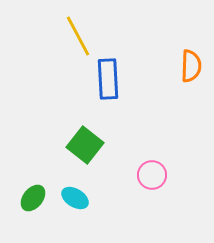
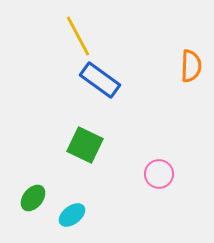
blue rectangle: moved 8 px left, 1 px down; rotated 51 degrees counterclockwise
green square: rotated 12 degrees counterclockwise
pink circle: moved 7 px right, 1 px up
cyan ellipse: moved 3 px left, 17 px down; rotated 68 degrees counterclockwise
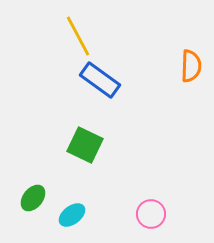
pink circle: moved 8 px left, 40 px down
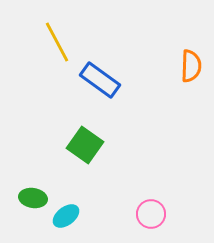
yellow line: moved 21 px left, 6 px down
green square: rotated 9 degrees clockwise
green ellipse: rotated 60 degrees clockwise
cyan ellipse: moved 6 px left, 1 px down
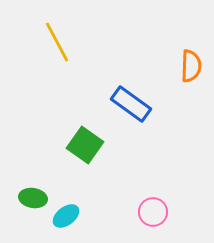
blue rectangle: moved 31 px right, 24 px down
pink circle: moved 2 px right, 2 px up
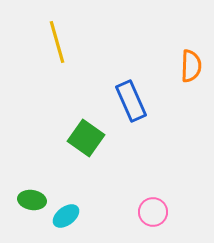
yellow line: rotated 12 degrees clockwise
blue rectangle: moved 3 px up; rotated 30 degrees clockwise
green square: moved 1 px right, 7 px up
green ellipse: moved 1 px left, 2 px down
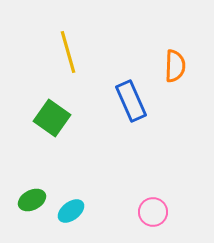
yellow line: moved 11 px right, 10 px down
orange semicircle: moved 16 px left
green square: moved 34 px left, 20 px up
green ellipse: rotated 36 degrees counterclockwise
cyan ellipse: moved 5 px right, 5 px up
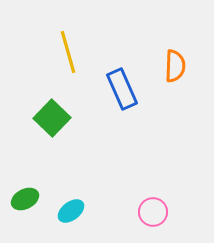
blue rectangle: moved 9 px left, 12 px up
green square: rotated 9 degrees clockwise
green ellipse: moved 7 px left, 1 px up
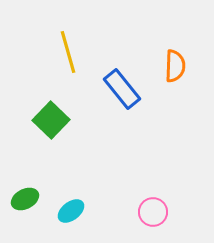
blue rectangle: rotated 15 degrees counterclockwise
green square: moved 1 px left, 2 px down
